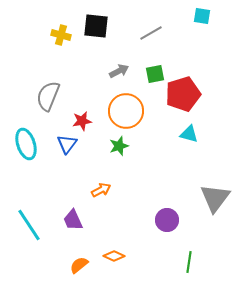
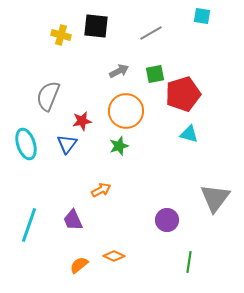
cyan line: rotated 52 degrees clockwise
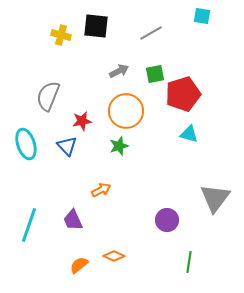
blue triangle: moved 2 px down; rotated 20 degrees counterclockwise
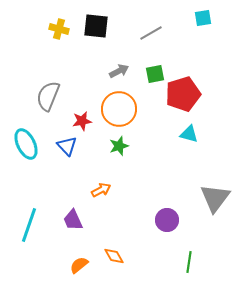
cyan square: moved 1 px right, 2 px down; rotated 18 degrees counterclockwise
yellow cross: moved 2 px left, 6 px up
orange circle: moved 7 px left, 2 px up
cyan ellipse: rotated 8 degrees counterclockwise
orange diamond: rotated 35 degrees clockwise
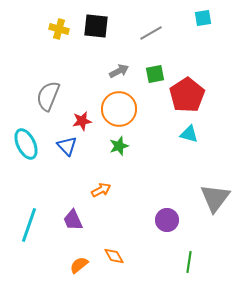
red pentagon: moved 4 px right, 1 px down; rotated 16 degrees counterclockwise
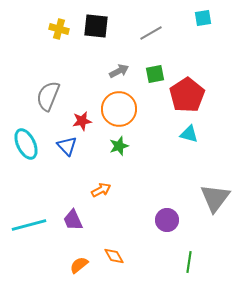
cyan line: rotated 56 degrees clockwise
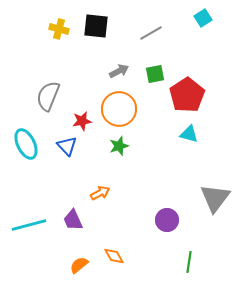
cyan square: rotated 24 degrees counterclockwise
orange arrow: moved 1 px left, 3 px down
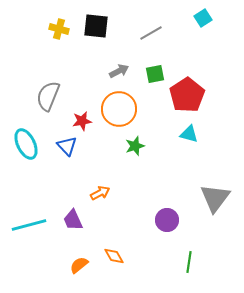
green star: moved 16 px right
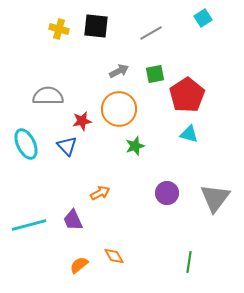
gray semicircle: rotated 68 degrees clockwise
purple circle: moved 27 px up
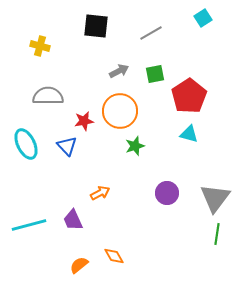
yellow cross: moved 19 px left, 17 px down
red pentagon: moved 2 px right, 1 px down
orange circle: moved 1 px right, 2 px down
red star: moved 2 px right
green line: moved 28 px right, 28 px up
